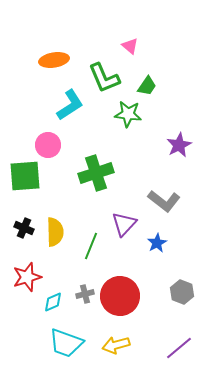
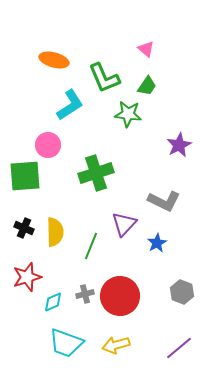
pink triangle: moved 16 px right, 3 px down
orange ellipse: rotated 24 degrees clockwise
gray L-shape: rotated 12 degrees counterclockwise
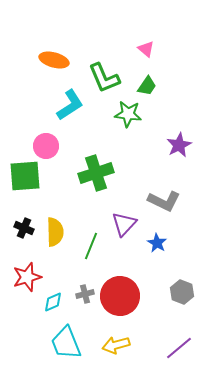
pink circle: moved 2 px left, 1 px down
blue star: rotated 12 degrees counterclockwise
cyan trapezoid: rotated 48 degrees clockwise
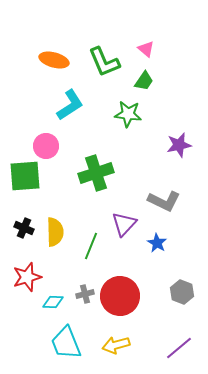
green L-shape: moved 16 px up
green trapezoid: moved 3 px left, 5 px up
purple star: rotated 15 degrees clockwise
cyan diamond: rotated 25 degrees clockwise
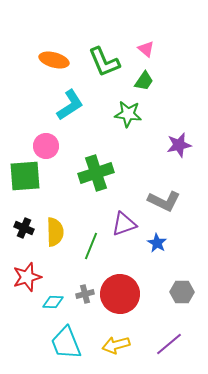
purple triangle: rotated 28 degrees clockwise
gray hexagon: rotated 20 degrees counterclockwise
red circle: moved 2 px up
purple line: moved 10 px left, 4 px up
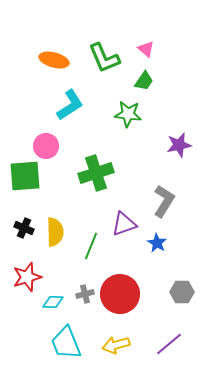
green L-shape: moved 4 px up
gray L-shape: rotated 84 degrees counterclockwise
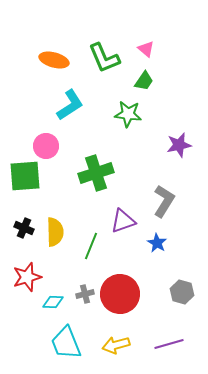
purple triangle: moved 1 px left, 3 px up
gray hexagon: rotated 15 degrees clockwise
purple line: rotated 24 degrees clockwise
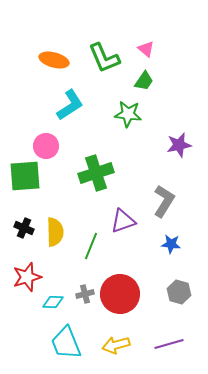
blue star: moved 14 px right, 1 px down; rotated 24 degrees counterclockwise
gray hexagon: moved 3 px left
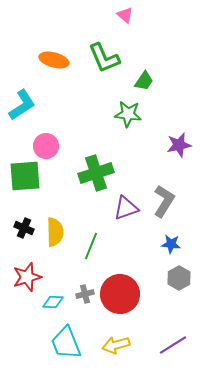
pink triangle: moved 21 px left, 34 px up
cyan L-shape: moved 48 px left
purple triangle: moved 3 px right, 13 px up
gray hexagon: moved 14 px up; rotated 15 degrees clockwise
purple line: moved 4 px right, 1 px down; rotated 16 degrees counterclockwise
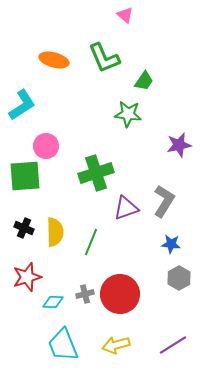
green line: moved 4 px up
cyan trapezoid: moved 3 px left, 2 px down
